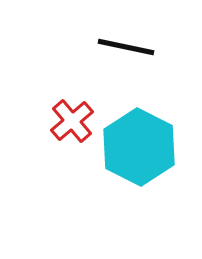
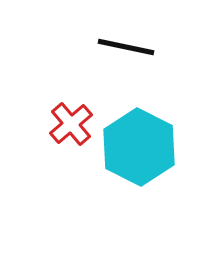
red cross: moved 1 px left, 3 px down
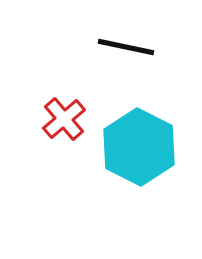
red cross: moved 7 px left, 5 px up
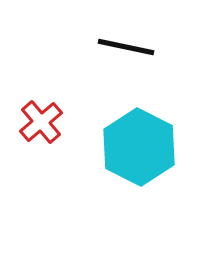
red cross: moved 23 px left, 3 px down
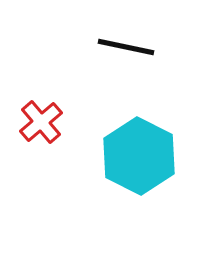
cyan hexagon: moved 9 px down
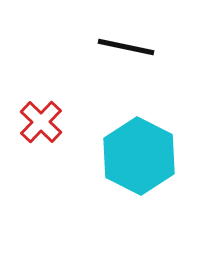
red cross: rotated 6 degrees counterclockwise
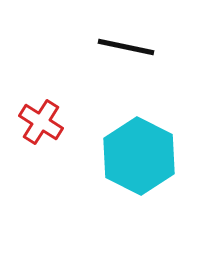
red cross: rotated 12 degrees counterclockwise
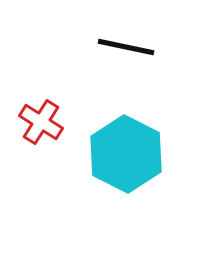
cyan hexagon: moved 13 px left, 2 px up
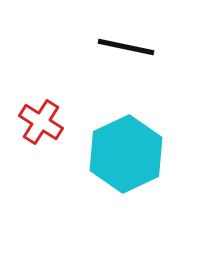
cyan hexagon: rotated 8 degrees clockwise
